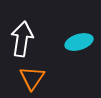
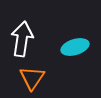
cyan ellipse: moved 4 px left, 5 px down
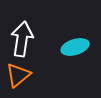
orange triangle: moved 14 px left, 3 px up; rotated 16 degrees clockwise
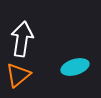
cyan ellipse: moved 20 px down
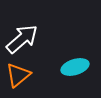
white arrow: rotated 40 degrees clockwise
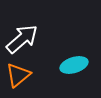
cyan ellipse: moved 1 px left, 2 px up
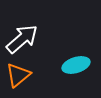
cyan ellipse: moved 2 px right
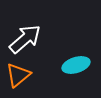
white arrow: moved 3 px right
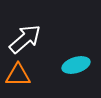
orange triangle: rotated 40 degrees clockwise
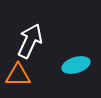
white arrow: moved 5 px right, 2 px down; rotated 24 degrees counterclockwise
